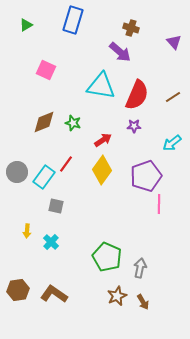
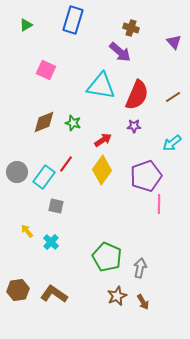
yellow arrow: rotated 136 degrees clockwise
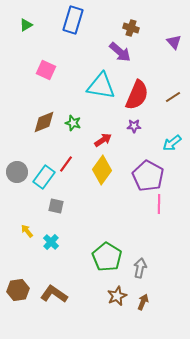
purple pentagon: moved 2 px right; rotated 24 degrees counterclockwise
green pentagon: rotated 8 degrees clockwise
brown arrow: rotated 126 degrees counterclockwise
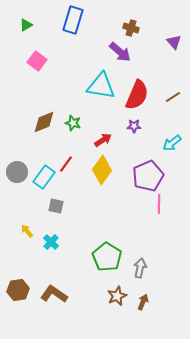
pink square: moved 9 px left, 9 px up; rotated 12 degrees clockwise
purple pentagon: rotated 20 degrees clockwise
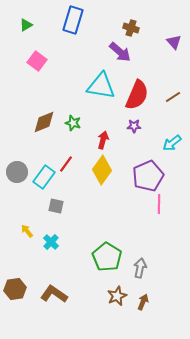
red arrow: rotated 42 degrees counterclockwise
brown hexagon: moved 3 px left, 1 px up
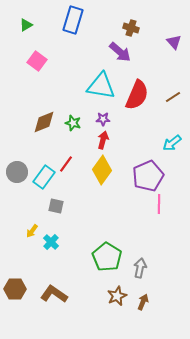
purple star: moved 31 px left, 7 px up
yellow arrow: moved 5 px right; rotated 104 degrees counterclockwise
brown hexagon: rotated 10 degrees clockwise
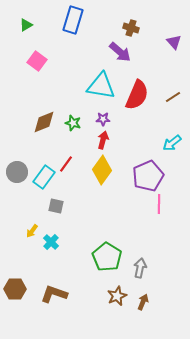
brown L-shape: rotated 16 degrees counterclockwise
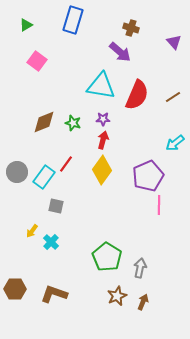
cyan arrow: moved 3 px right
pink line: moved 1 px down
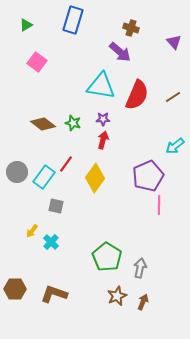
pink square: moved 1 px down
brown diamond: moved 1 px left, 2 px down; rotated 60 degrees clockwise
cyan arrow: moved 3 px down
yellow diamond: moved 7 px left, 8 px down
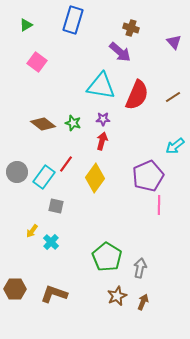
red arrow: moved 1 px left, 1 px down
